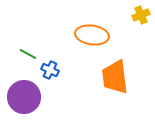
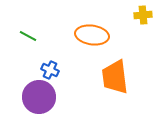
yellow cross: moved 2 px right; rotated 18 degrees clockwise
green line: moved 18 px up
purple circle: moved 15 px right
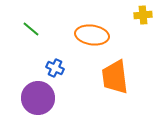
green line: moved 3 px right, 7 px up; rotated 12 degrees clockwise
blue cross: moved 5 px right, 2 px up
purple circle: moved 1 px left, 1 px down
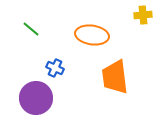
purple circle: moved 2 px left
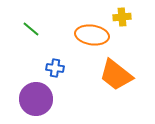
yellow cross: moved 21 px left, 2 px down
blue cross: rotated 18 degrees counterclockwise
orange trapezoid: moved 1 px right, 2 px up; rotated 45 degrees counterclockwise
purple circle: moved 1 px down
